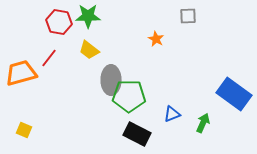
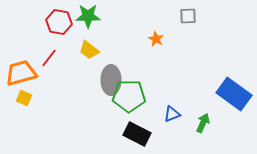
yellow square: moved 32 px up
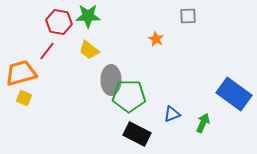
red line: moved 2 px left, 7 px up
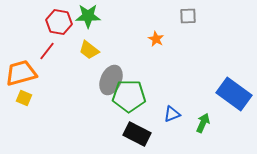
gray ellipse: rotated 24 degrees clockwise
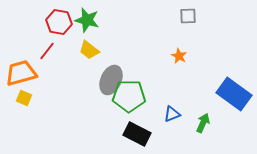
green star: moved 1 px left, 4 px down; rotated 15 degrees clockwise
orange star: moved 23 px right, 17 px down
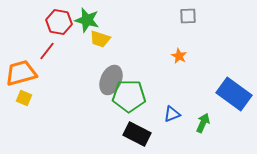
yellow trapezoid: moved 11 px right, 11 px up; rotated 20 degrees counterclockwise
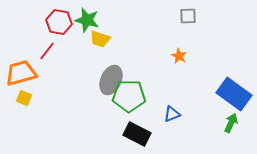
green arrow: moved 28 px right
